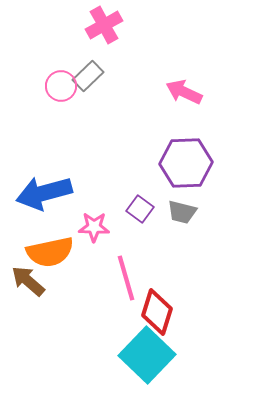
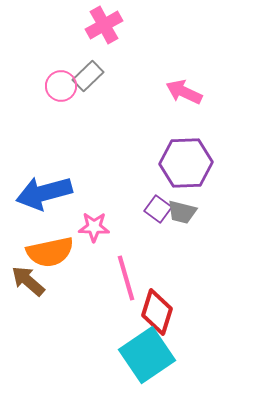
purple square: moved 18 px right
cyan square: rotated 12 degrees clockwise
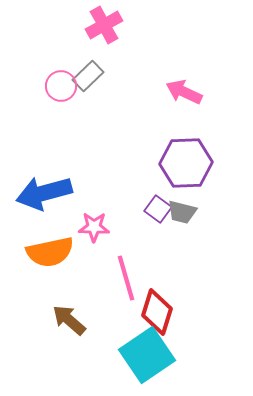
brown arrow: moved 41 px right, 39 px down
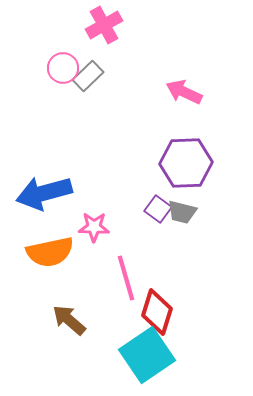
pink circle: moved 2 px right, 18 px up
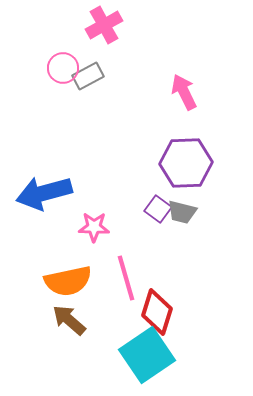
gray rectangle: rotated 16 degrees clockwise
pink arrow: rotated 39 degrees clockwise
orange semicircle: moved 18 px right, 29 px down
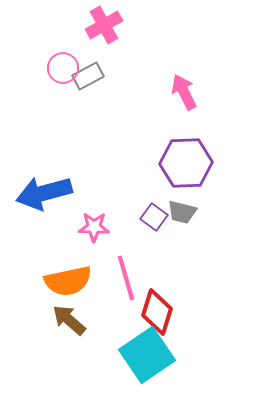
purple square: moved 4 px left, 8 px down
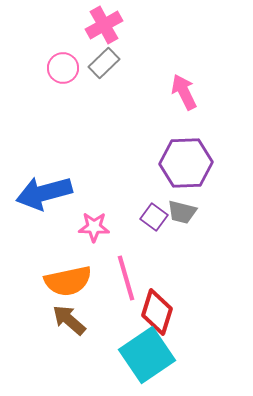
gray rectangle: moved 16 px right, 13 px up; rotated 16 degrees counterclockwise
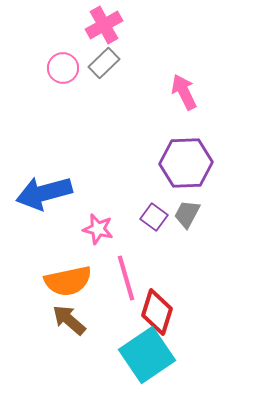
gray trapezoid: moved 5 px right, 2 px down; rotated 104 degrees clockwise
pink star: moved 4 px right, 2 px down; rotated 12 degrees clockwise
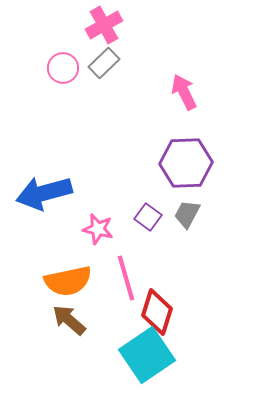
purple square: moved 6 px left
